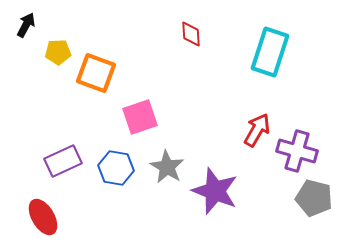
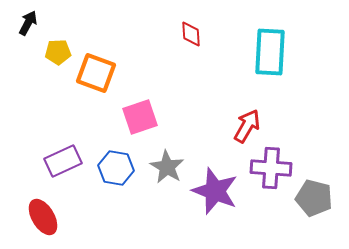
black arrow: moved 2 px right, 2 px up
cyan rectangle: rotated 15 degrees counterclockwise
red arrow: moved 10 px left, 4 px up
purple cross: moved 26 px left, 17 px down; rotated 12 degrees counterclockwise
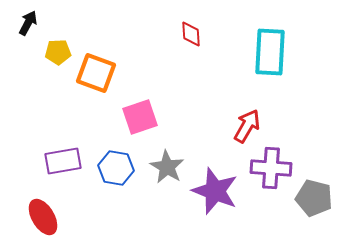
purple rectangle: rotated 15 degrees clockwise
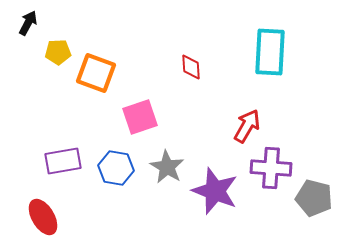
red diamond: moved 33 px down
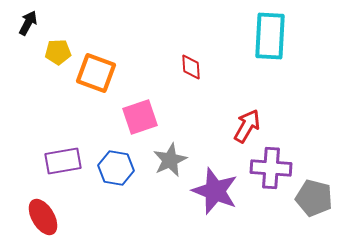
cyan rectangle: moved 16 px up
gray star: moved 3 px right, 7 px up; rotated 16 degrees clockwise
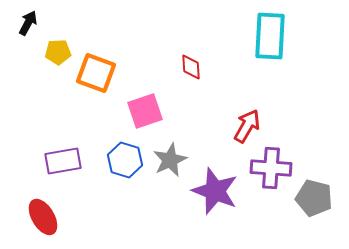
pink square: moved 5 px right, 6 px up
blue hexagon: moved 9 px right, 8 px up; rotated 8 degrees clockwise
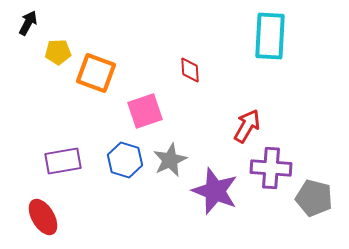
red diamond: moved 1 px left, 3 px down
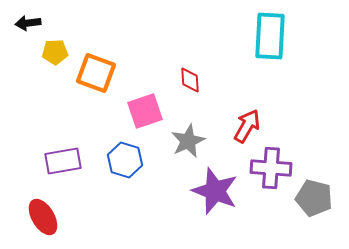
black arrow: rotated 125 degrees counterclockwise
yellow pentagon: moved 3 px left
red diamond: moved 10 px down
gray star: moved 18 px right, 19 px up
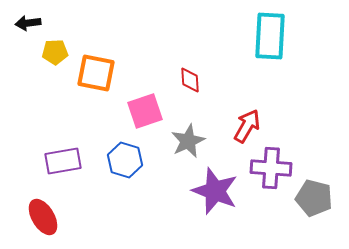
orange square: rotated 9 degrees counterclockwise
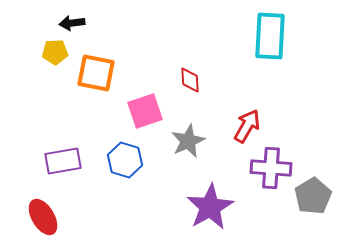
black arrow: moved 44 px right
purple star: moved 5 px left, 16 px down; rotated 21 degrees clockwise
gray pentagon: moved 1 px left, 2 px up; rotated 27 degrees clockwise
